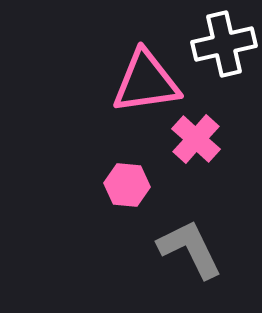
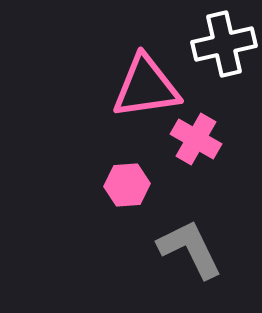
pink triangle: moved 5 px down
pink cross: rotated 12 degrees counterclockwise
pink hexagon: rotated 9 degrees counterclockwise
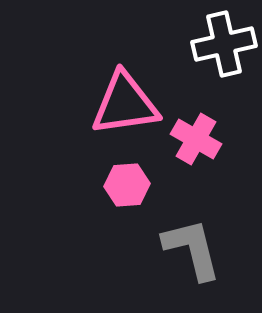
pink triangle: moved 21 px left, 17 px down
gray L-shape: moved 2 px right; rotated 12 degrees clockwise
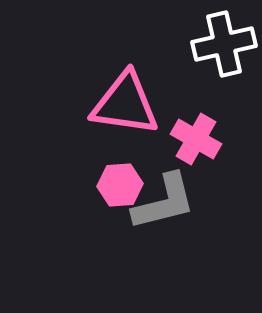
pink triangle: rotated 16 degrees clockwise
pink hexagon: moved 7 px left
gray L-shape: moved 28 px left, 47 px up; rotated 90 degrees clockwise
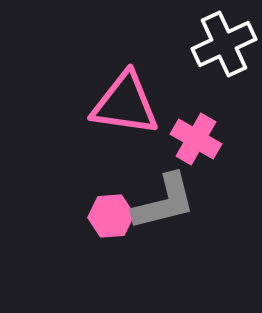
white cross: rotated 12 degrees counterclockwise
pink hexagon: moved 9 px left, 31 px down
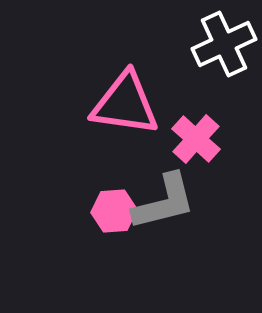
pink cross: rotated 12 degrees clockwise
pink hexagon: moved 3 px right, 5 px up
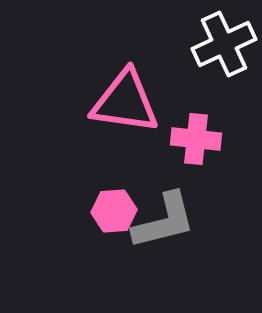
pink triangle: moved 2 px up
pink cross: rotated 36 degrees counterclockwise
gray L-shape: moved 19 px down
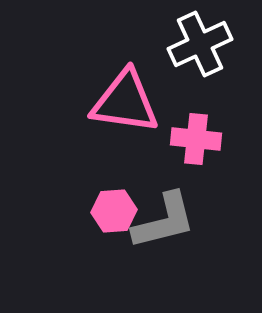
white cross: moved 24 px left
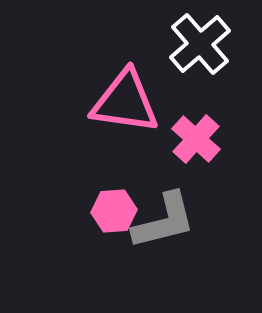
white cross: rotated 16 degrees counterclockwise
pink cross: rotated 36 degrees clockwise
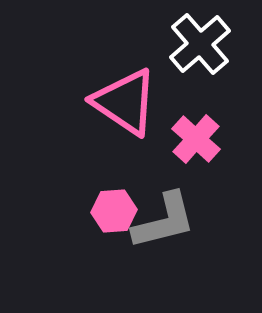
pink triangle: rotated 26 degrees clockwise
